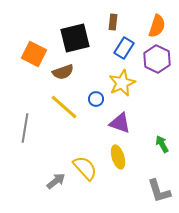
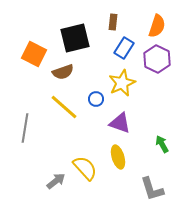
gray L-shape: moved 7 px left, 2 px up
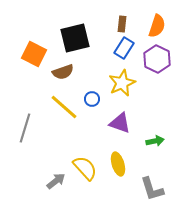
brown rectangle: moved 9 px right, 2 px down
blue circle: moved 4 px left
gray line: rotated 8 degrees clockwise
green arrow: moved 7 px left, 3 px up; rotated 108 degrees clockwise
yellow ellipse: moved 7 px down
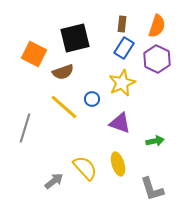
gray arrow: moved 2 px left
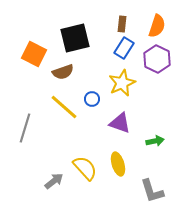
gray L-shape: moved 2 px down
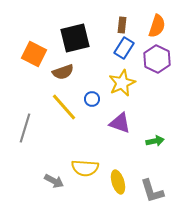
brown rectangle: moved 1 px down
yellow line: rotated 8 degrees clockwise
yellow ellipse: moved 18 px down
yellow semicircle: rotated 136 degrees clockwise
gray arrow: rotated 66 degrees clockwise
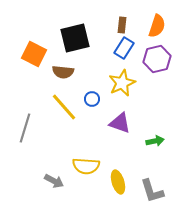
purple hexagon: rotated 20 degrees clockwise
brown semicircle: rotated 25 degrees clockwise
yellow semicircle: moved 1 px right, 2 px up
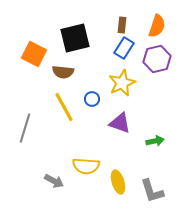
yellow line: rotated 12 degrees clockwise
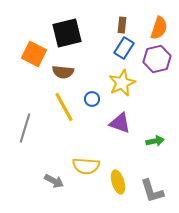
orange semicircle: moved 2 px right, 2 px down
black square: moved 8 px left, 5 px up
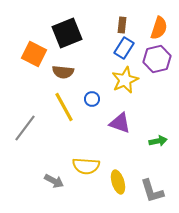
black square: rotated 8 degrees counterclockwise
yellow star: moved 3 px right, 3 px up
gray line: rotated 20 degrees clockwise
green arrow: moved 3 px right
